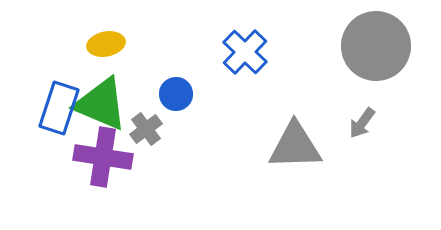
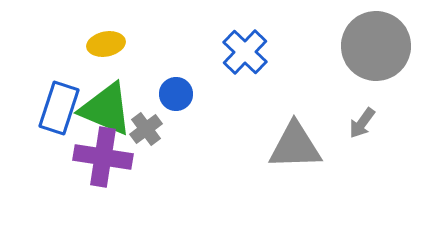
green triangle: moved 5 px right, 5 px down
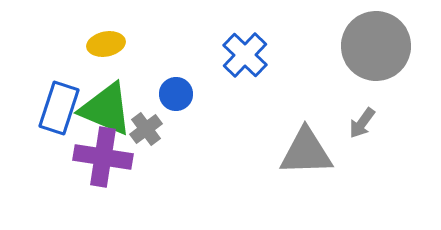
blue cross: moved 3 px down
gray triangle: moved 11 px right, 6 px down
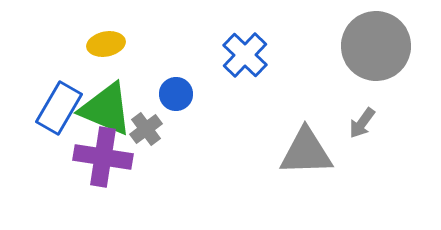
blue rectangle: rotated 12 degrees clockwise
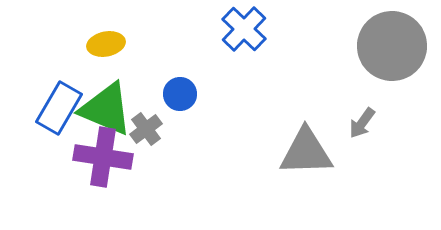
gray circle: moved 16 px right
blue cross: moved 1 px left, 26 px up
blue circle: moved 4 px right
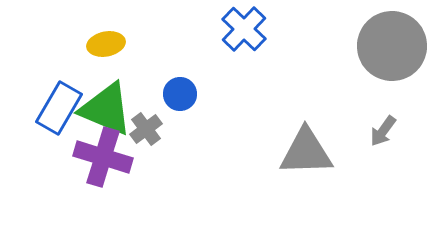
gray arrow: moved 21 px right, 8 px down
purple cross: rotated 8 degrees clockwise
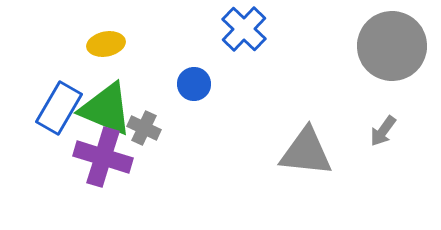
blue circle: moved 14 px right, 10 px up
gray cross: moved 2 px left, 1 px up; rotated 28 degrees counterclockwise
gray triangle: rotated 8 degrees clockwise
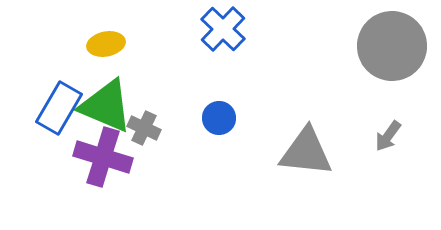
blue cross: moved 21 px left
blue circle: moved 25 px right, 34 px down
green triangle: moved 3 px up
gray arrow: moved 5 px right, 5 px down
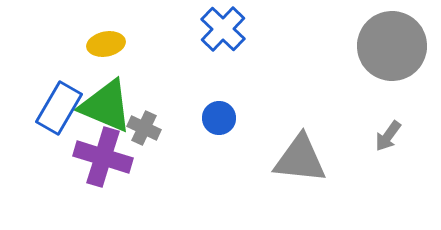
gray triangle: moved 6 px left, 7 px down
